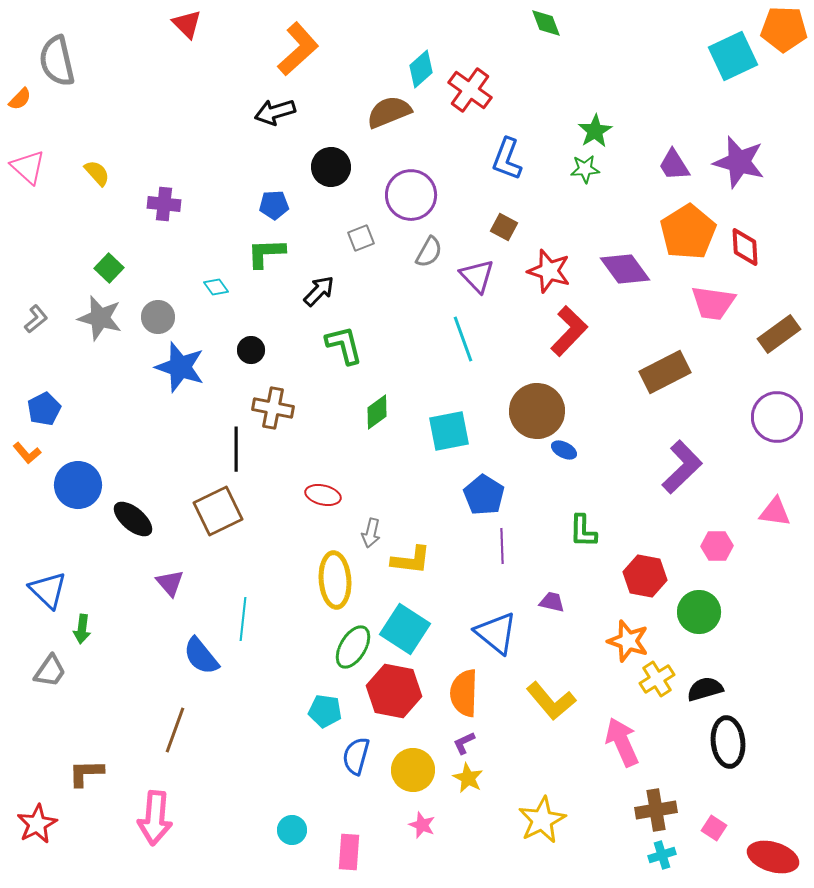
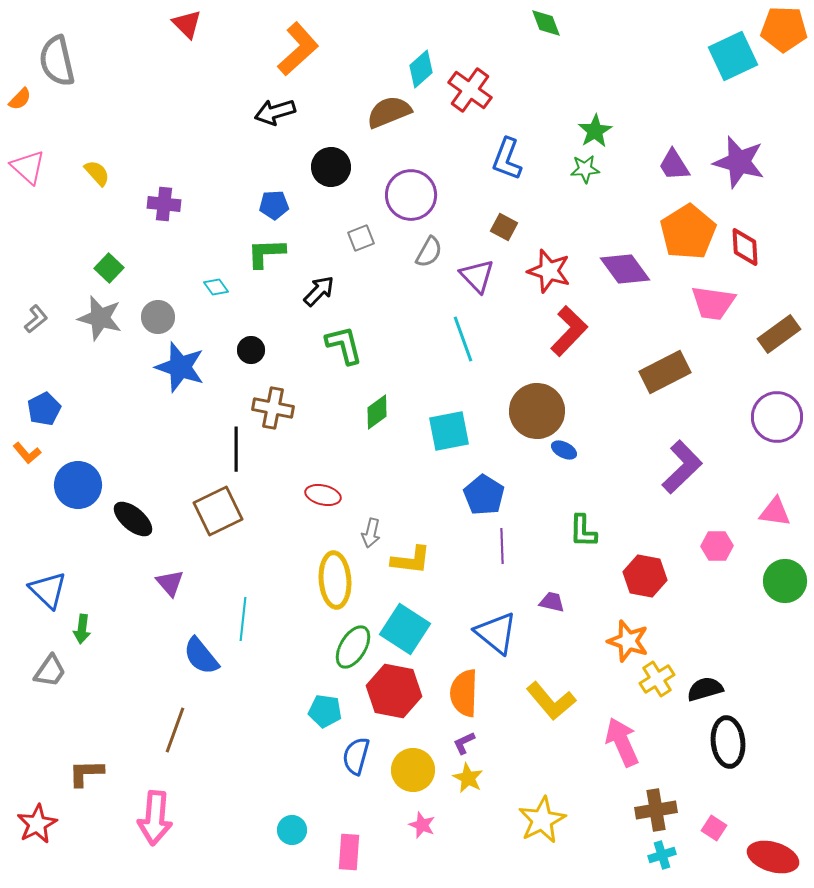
green circle at (699, 612): moved 86 px right, 31 px up
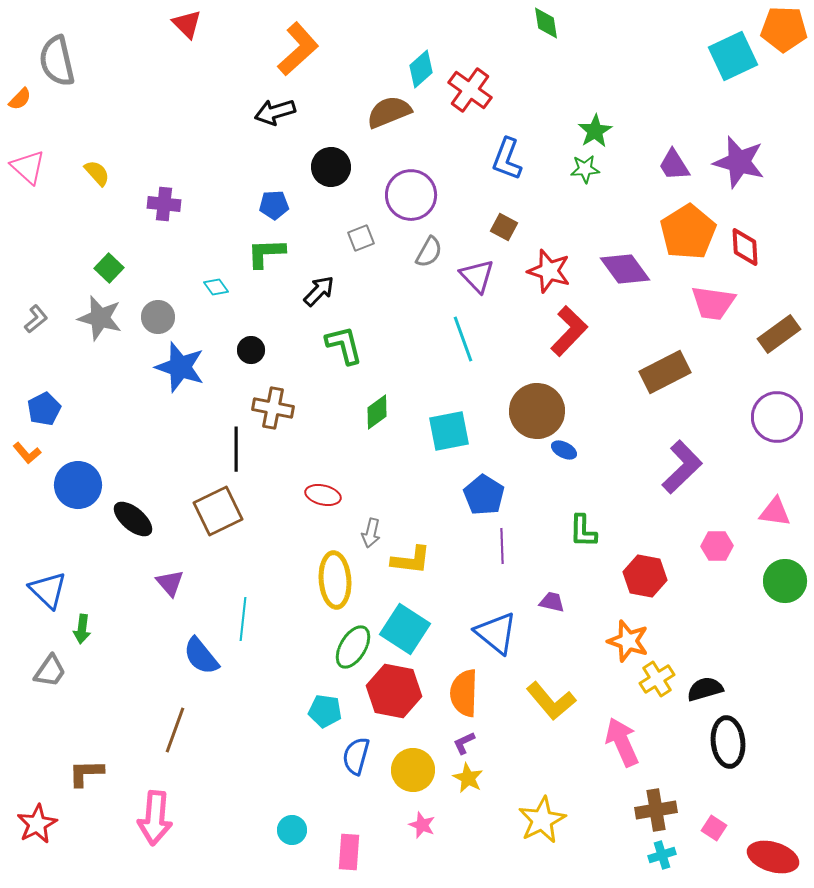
green diamond at (546, 23): rotated 12 degrees clockwise
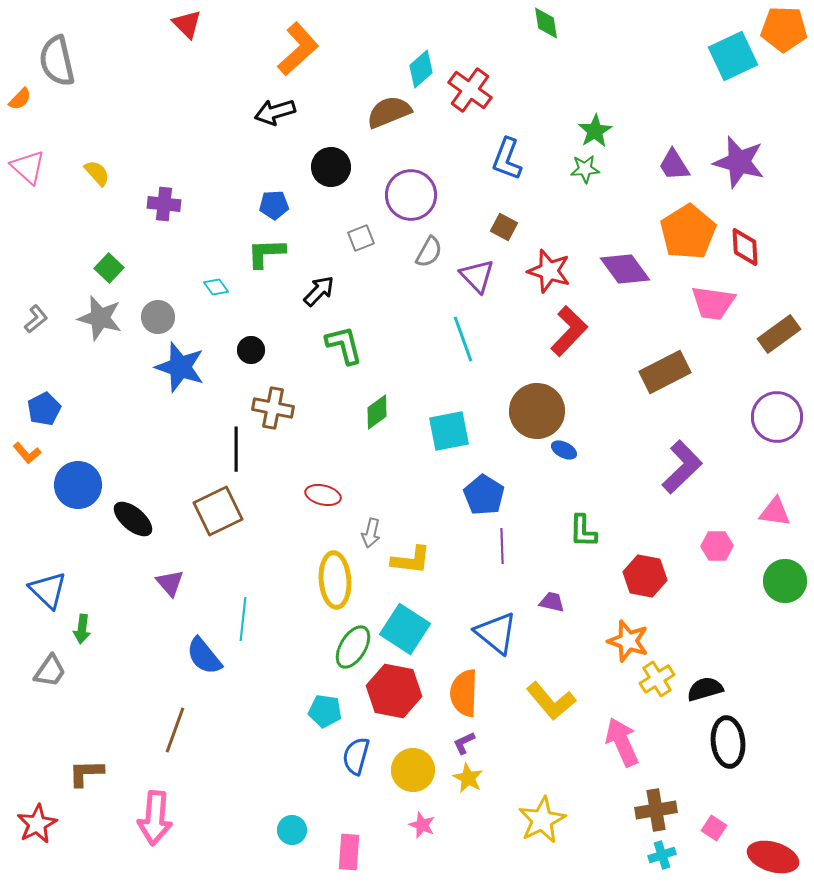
blue semicircle at (201, 656): moved 3 px right
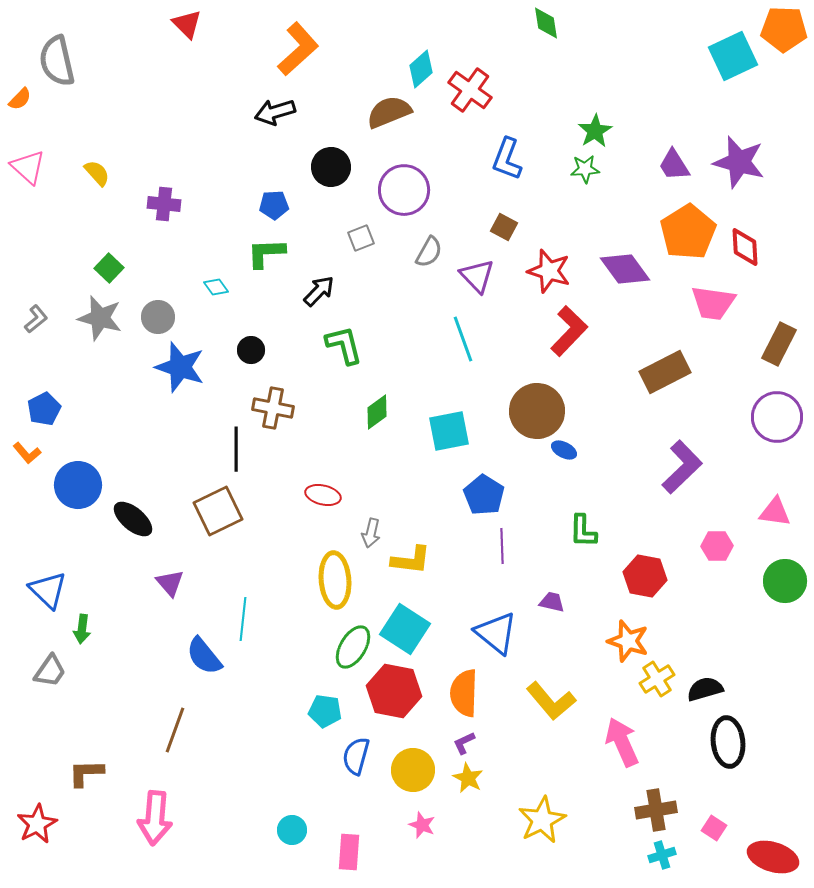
purple circle at (411, 195): moved 7 px left, 5 px up
brown rectangle at (779, 334): moved 10 px down; rotated 27 degrees counterclockwise
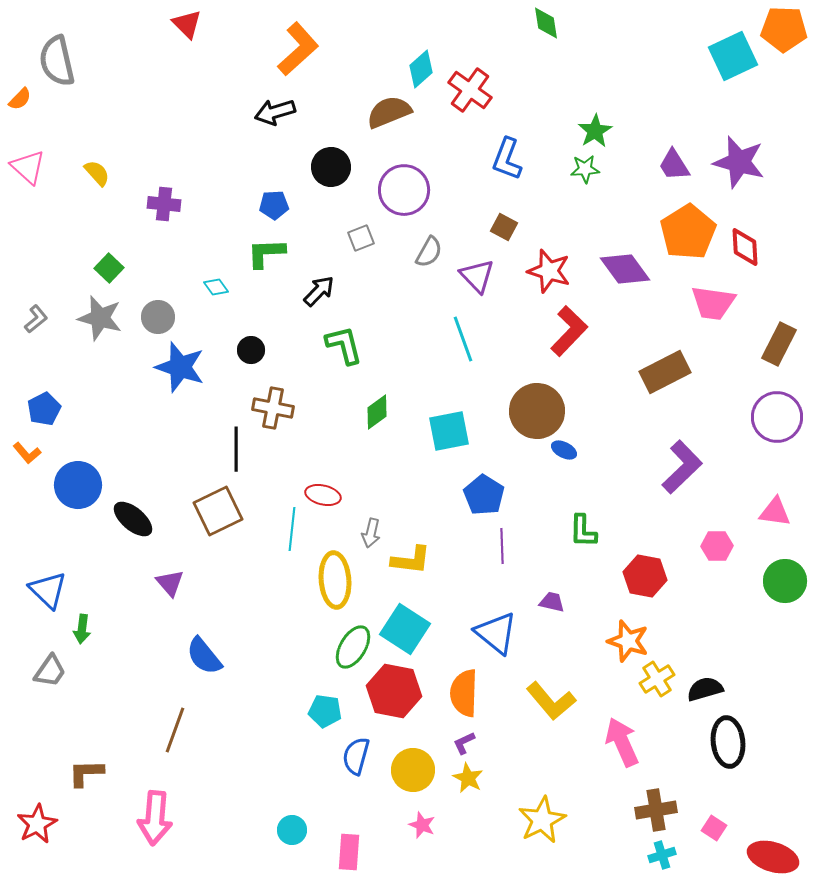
cyan line at (243, 619): moved 49 px right, 90 px up
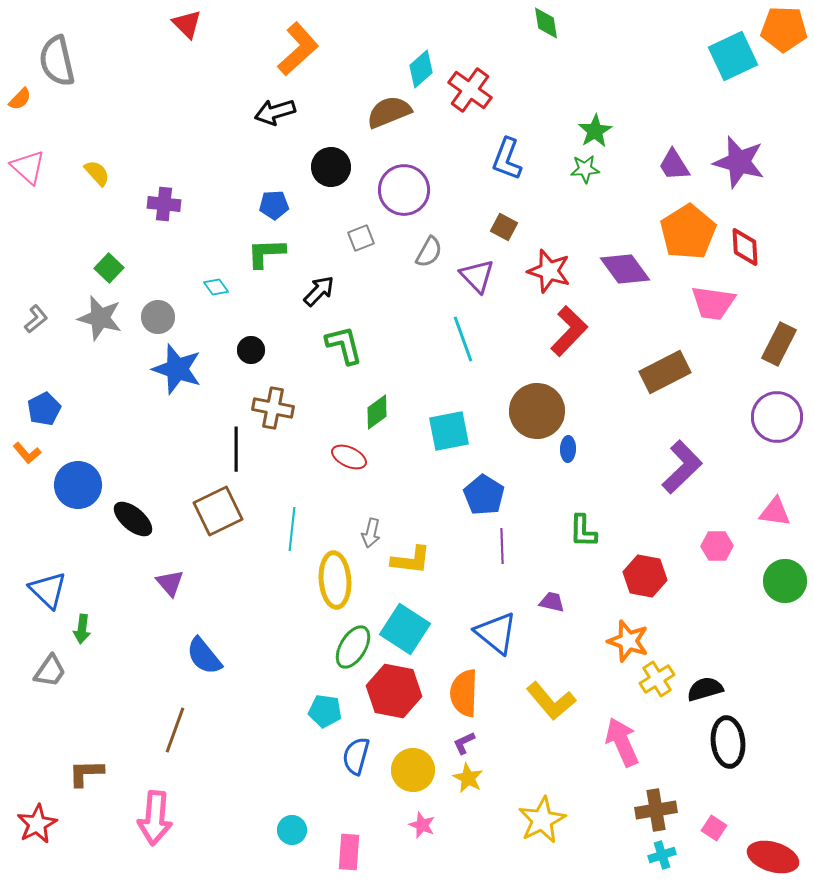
blue star at (180, 367): moved 3 px left, 2 px down
blue ellipse at (564, 450): moved 4 px right, 1 px up; rotated 65 degrees clockwise
red ellipse at (323, 495): moved 26 px right, 38 px up; rotated 12 degrees clockwise
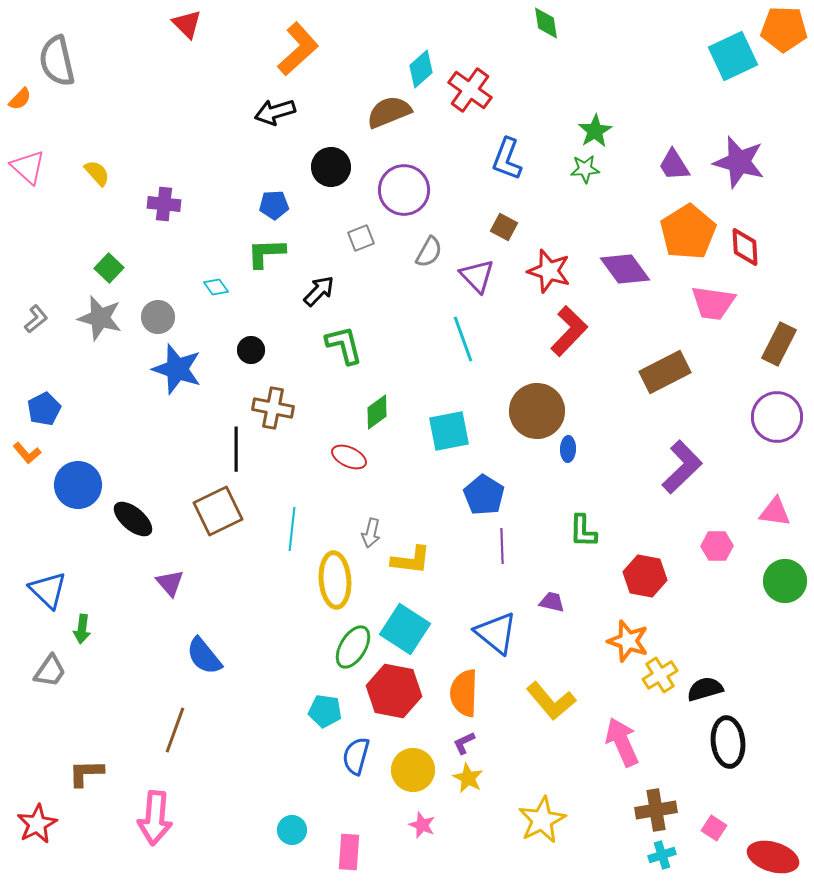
yellow cross at (657, 679): moved 3 px right, 4 px up
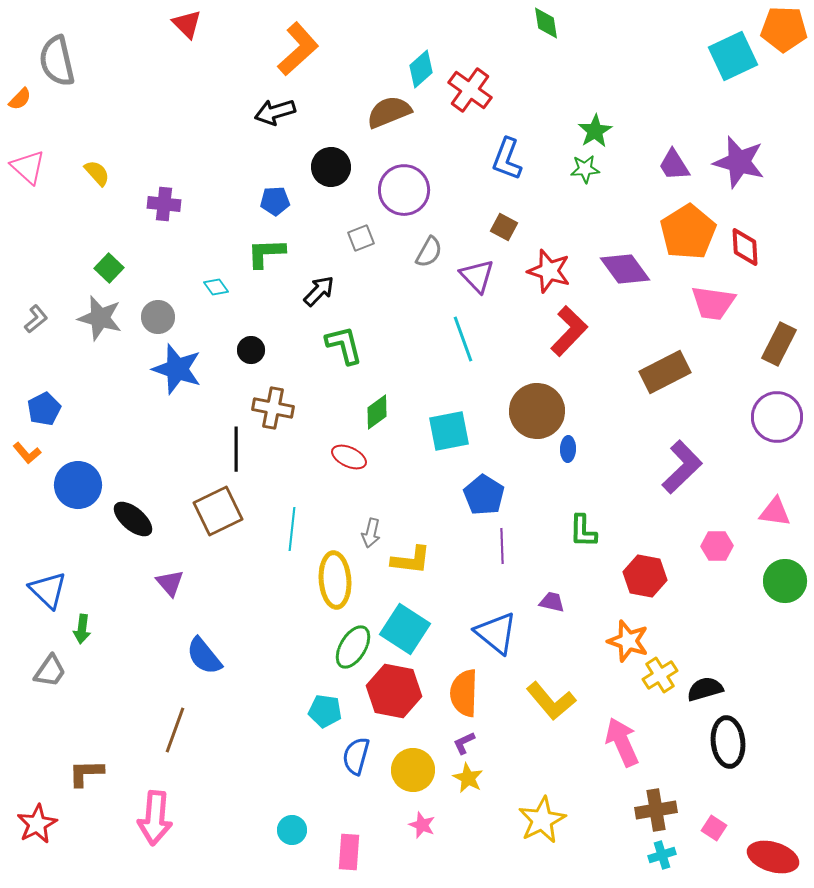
blue pentagon at (274, 205): moved 1 px right, 4 px up
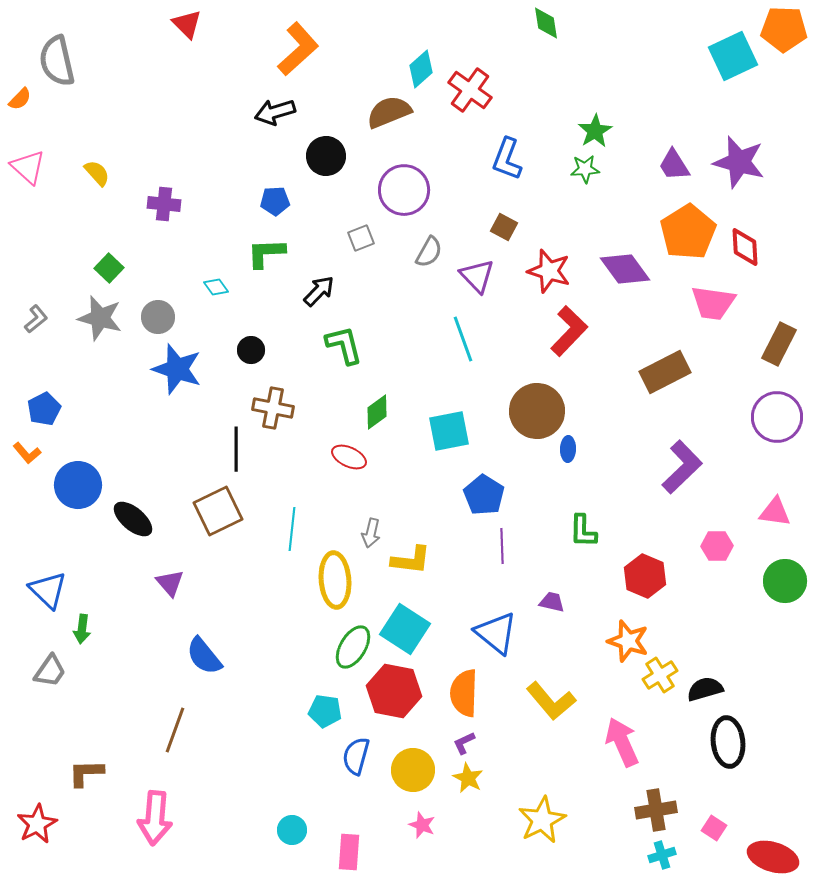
black circle at (331, 167): moved 5 px left, 11 px up
red hexagon at (645, 576): rotated 12 degrees clockwise
